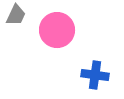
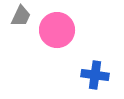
gray trapezoid: moved 5 px right, 1 px down
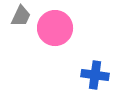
pink circle: moved 2 px left, 2 px up
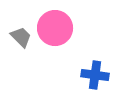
gray trapezoid: moved 21 px down; rotated 70 degrees counterclockwise
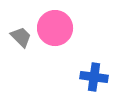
blue cross: moved 1 px left, 2 px down
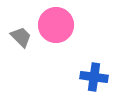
pink circle: moved 1 px right, 3 px up
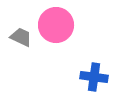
gray trapezoid: rotated 20 degrees counterclockwise
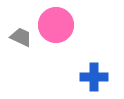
blue cross: rotated 8 degrees counterclockwise
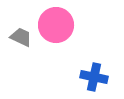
blue cross: rotated 12 degrees clockwise
